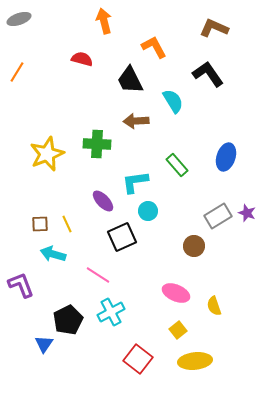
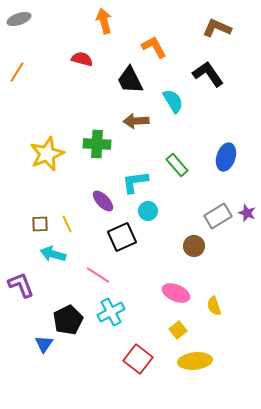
brown L-shape: moved 3 px right
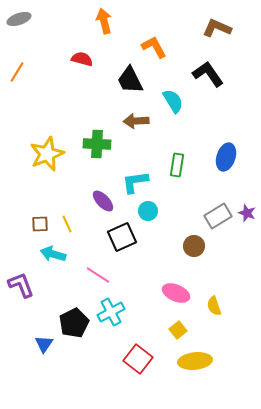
green rectangle: rotated 50 degrees clockwise
black pentagon: moved 6 px right, 3 px down
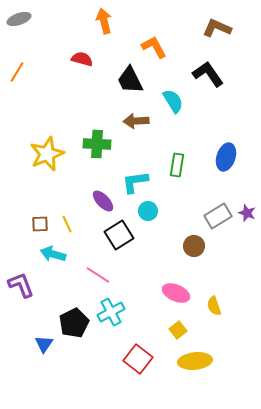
black square: moved 3 px left, 2 px up; rotated 8 degrees counterclockwise
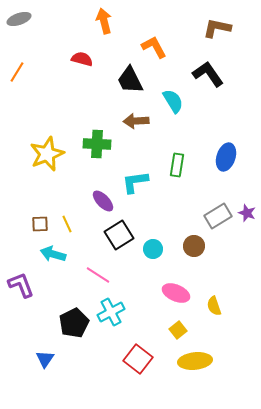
brown L-shape: rotated 12 degrees counterclockwise
cyan circle: moved 5 px right, 38 px down
blue triangle: moved 1 px right, 15 px down
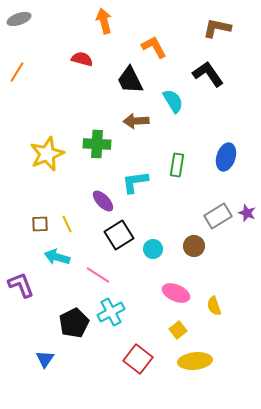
cyan arrow: moved 4 px right, 3 px down
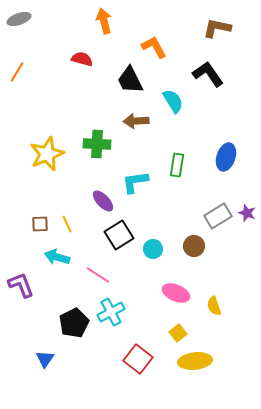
yellow square: moved 3 px down
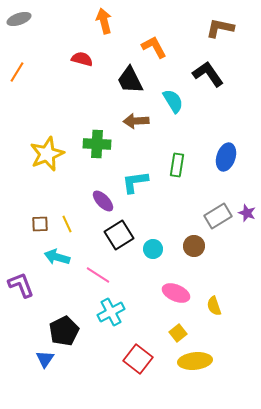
brown L-shape: moved 3 px right
black pentagon: moved 10 px left, 8 px down
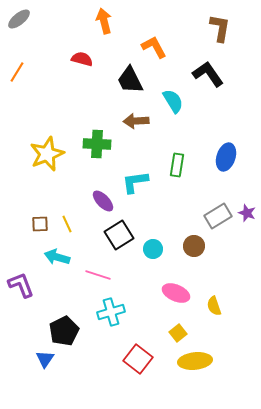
gray ellipse: rotated 20 degrees counterclockwise
brown L-shape: rotated 88 degrees clockwise
pink line: rotated 15 degrees counterclockwise
cyan cross: rotated 12 degrees clockwise
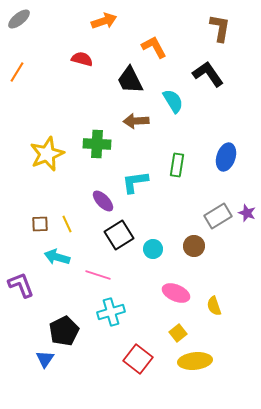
orange arrow: rotated 85 degrees clockwise
